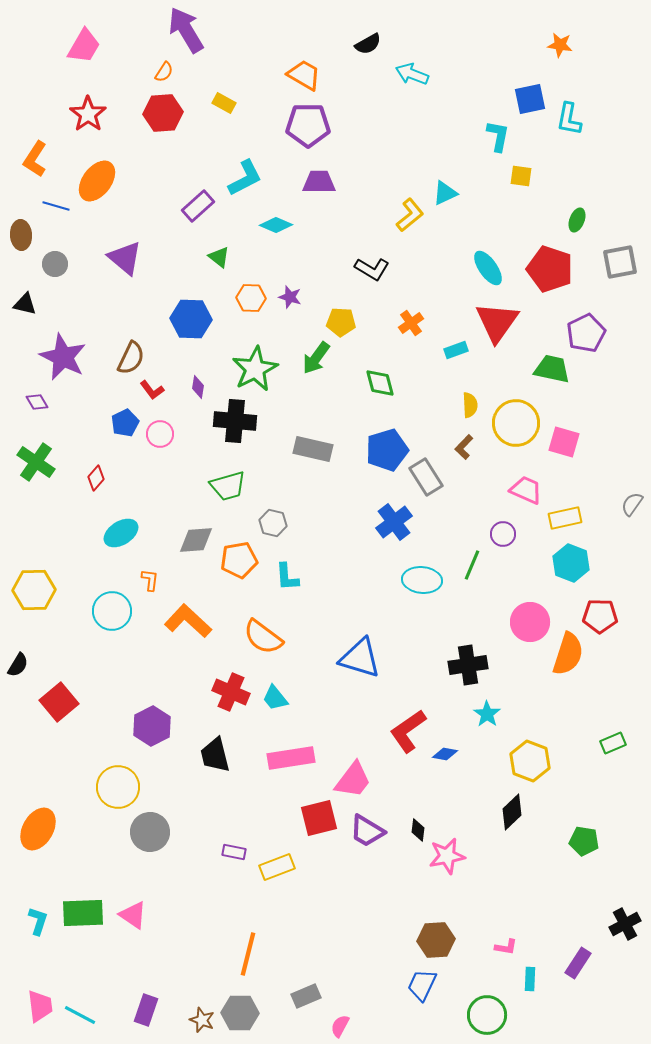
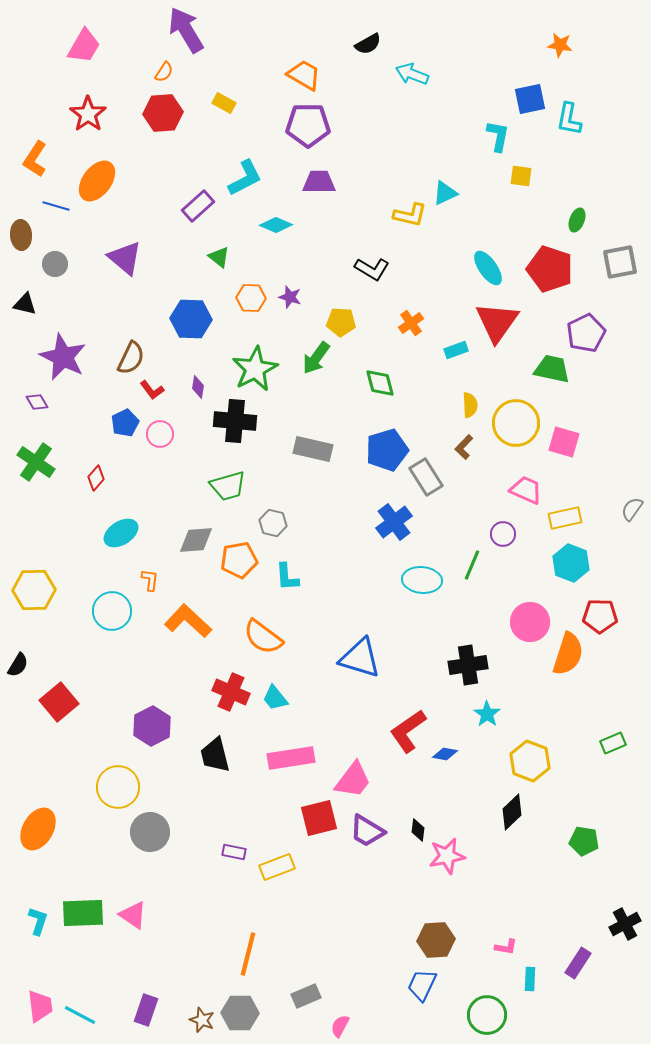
yellow L-shape at (410, 215): rotated 52 degrees clockwise
gray semicircle at (632, 504): moved 5 px down
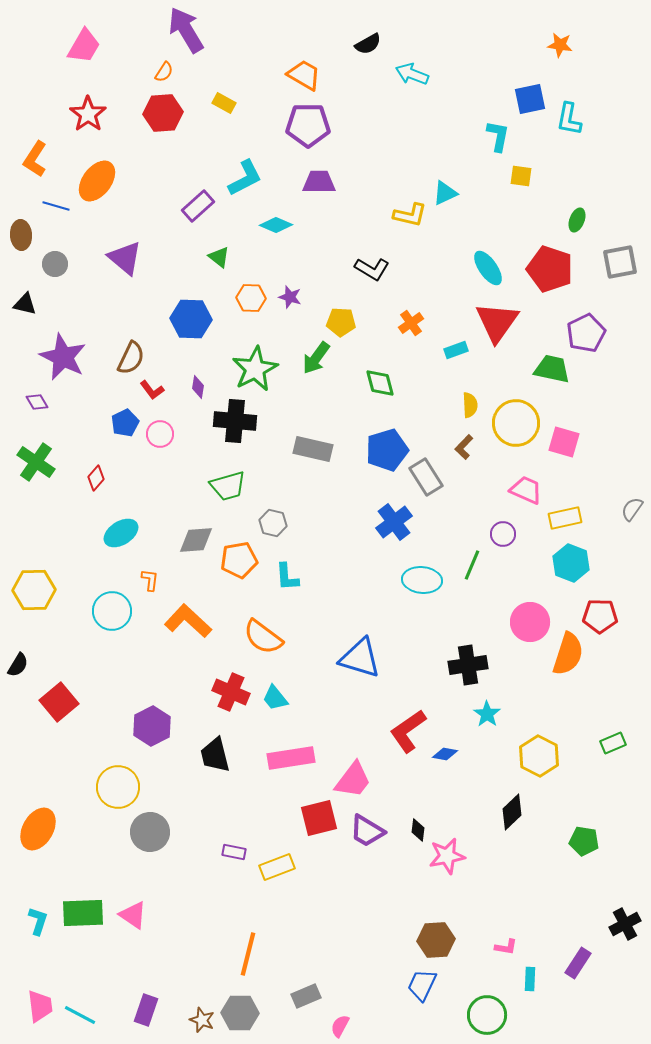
yellow hexagon at (530, 761): moved 9 px right, 5 px up; rotated 6 degrees clockwise
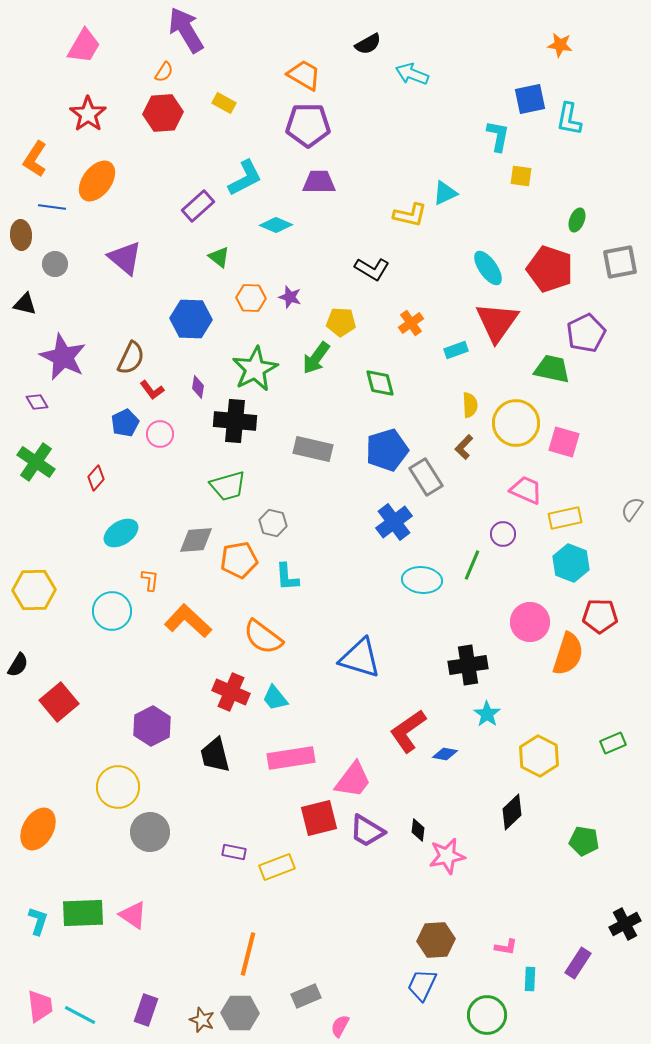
blue line at (56, 206): moved 4 px left, 1 px down; rotated 8 degrees counterclockwise
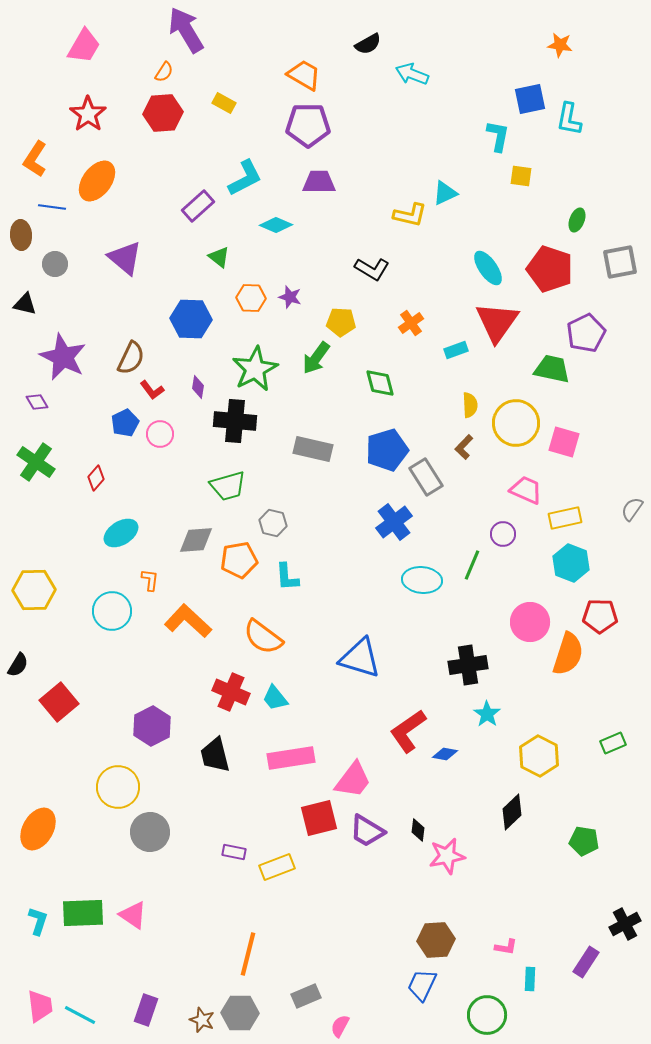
purple rectangle at (578, 963): moved 8 px right, 1 px up
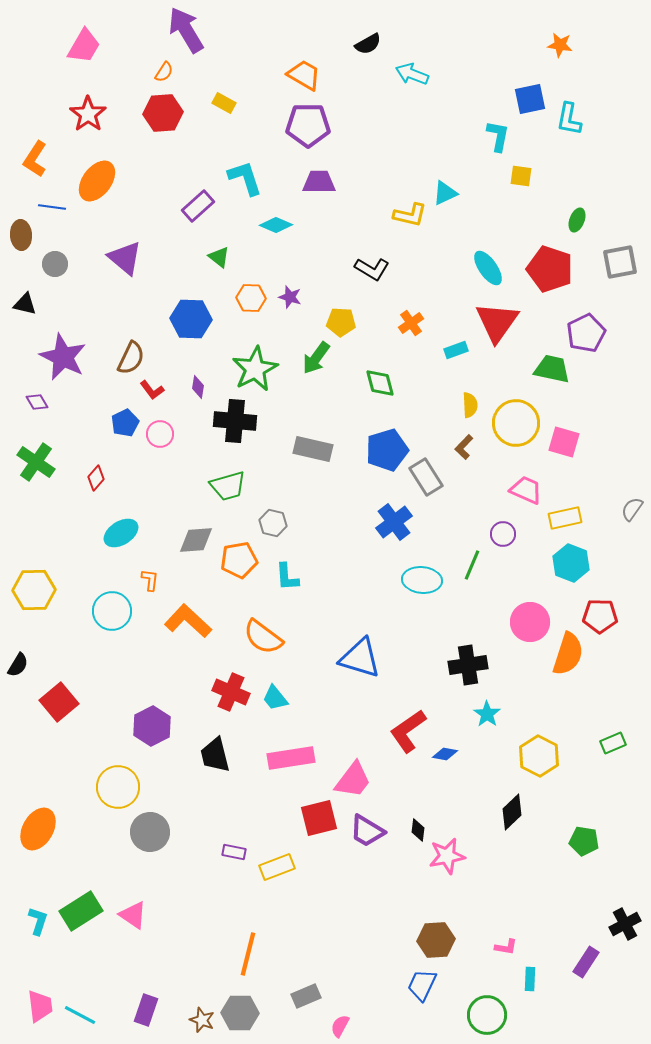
cyan L-shape at (245, 178): rotated 81 degrees counterclockwise
green rectangle at (83, 913): moved 2 px left, 2 px up; rotated 30 degrees counterclockwise
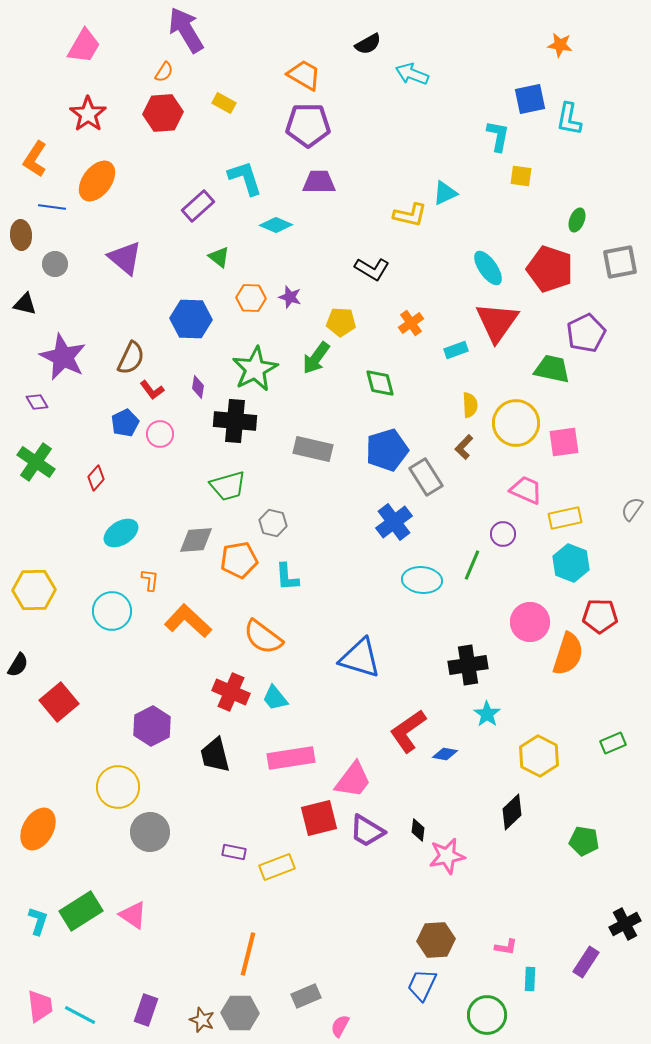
pink square at (564, 442): rotated 24 degrees counterclockwise
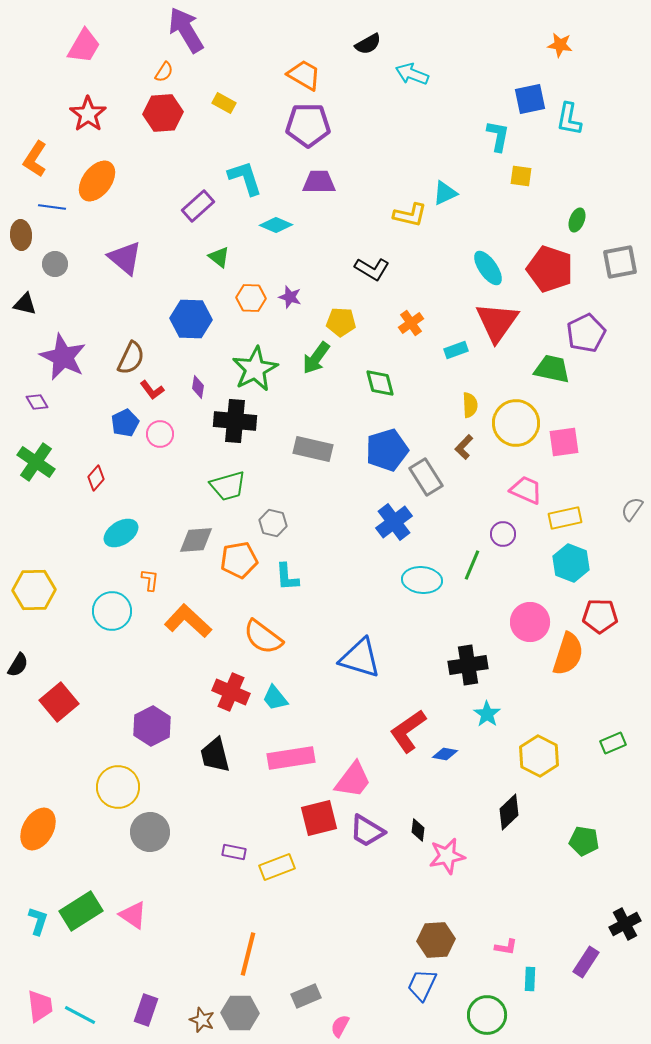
black diamond at (512, 812): moved 3 px left
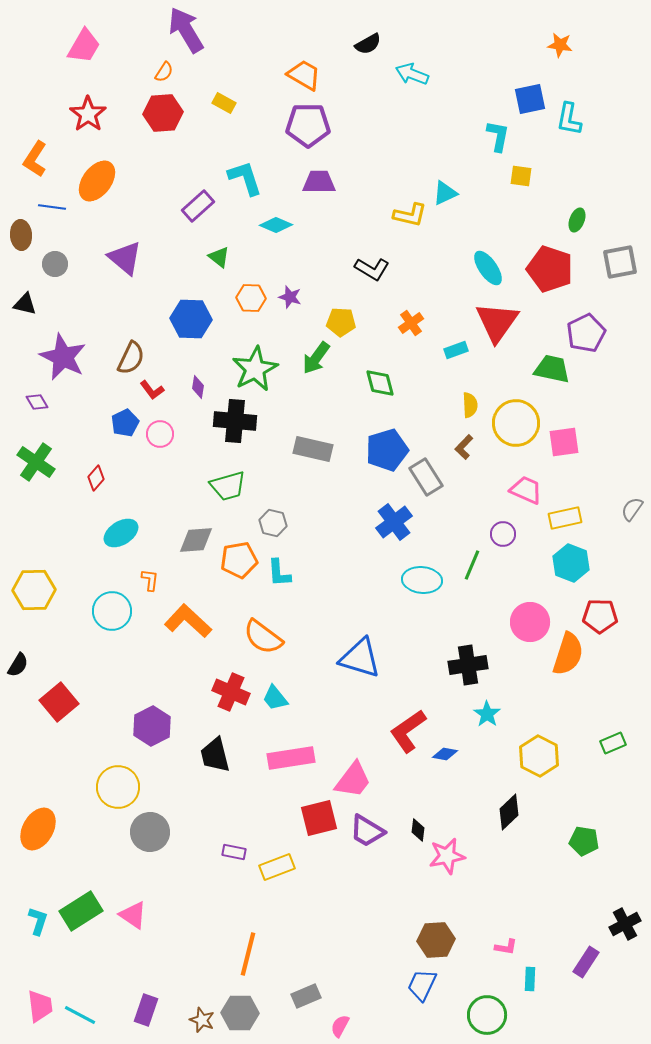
cyan L-shape at (287, 577): moved 8 px left, 4 px up
